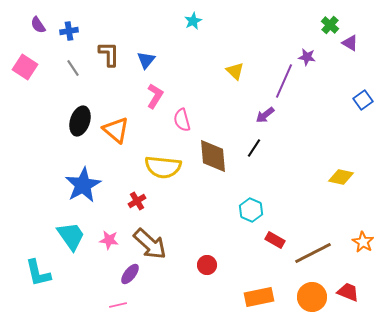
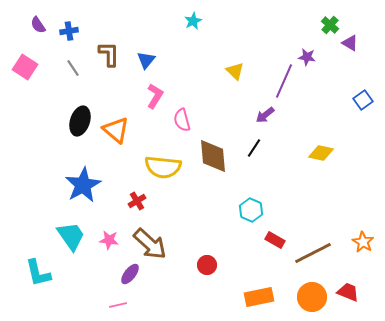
yellow diamond: moved 20 px left, 24 px up
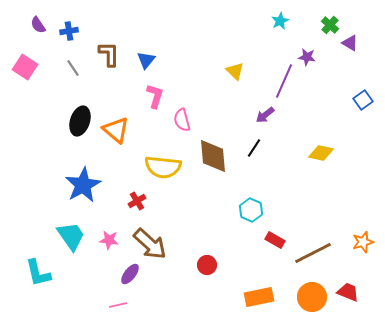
cyan star: moved 87 px right
pink L-shape: rotated 15 degrees counterclockwise
orange star: rotated 25 degrees clockwise
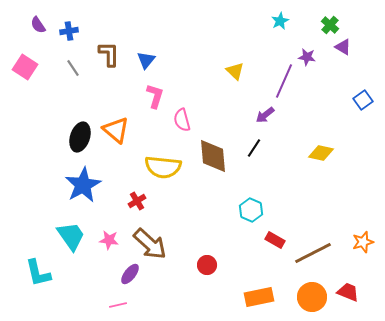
purple triangle: moved 7 px left, 4 px down
black ellipse: moved 16 px down
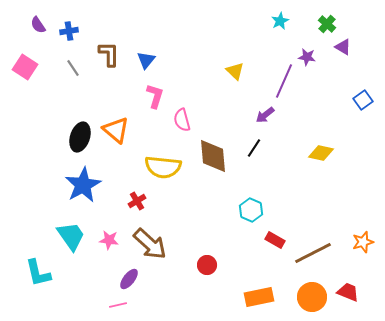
green cross: moved 3 px left, 1 px up
purple ellipse: moved 1 px left, 5 px down
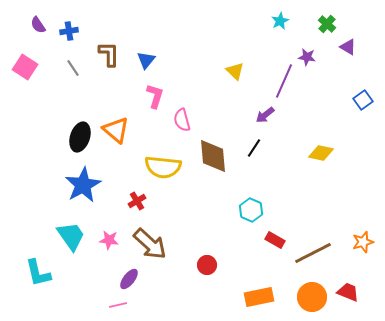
purple triangle: moved 5 px right
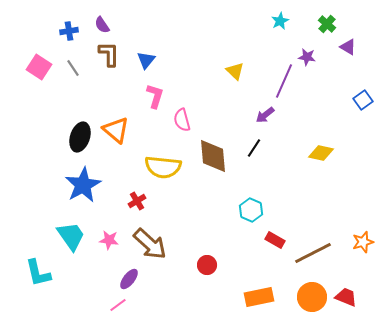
purple semicircle: moved 64 px right
pink square: moved 14 px right
red trapezoid: moved 2 px left, 5 px down
pink line: rotated 24 degrees counterclockwise
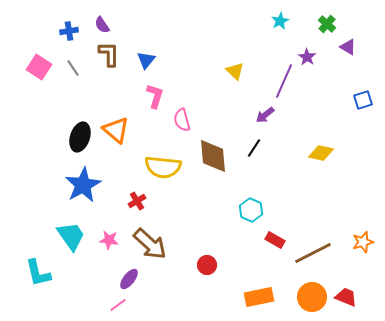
purple star: rotated 24 degrees clockwise
blue square: rotated 18 degrees clockwise
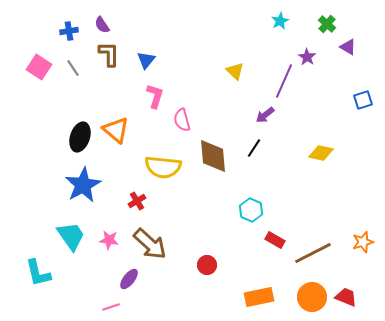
pink line: moved 7 px left, 2 px down; rotated 18 degrees clockwise
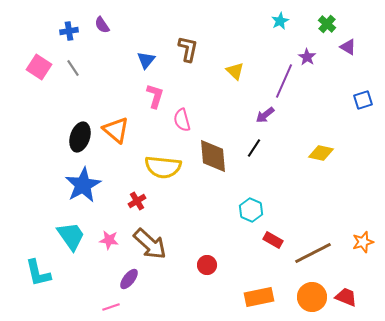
brown L-shape: moved 79 px right, 5 px up; rotated 12 degrees clockwise
red rectangle: moved 2 px left
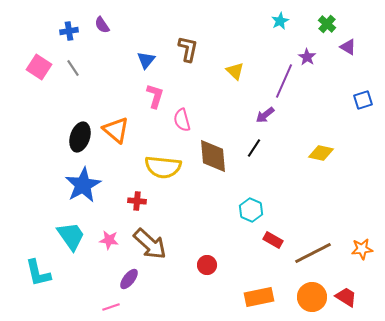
red cross: rotated 36 degrees clockwise
orange star: moved 1 px left, 7 px down; rotated 10 degrees clockwise
red trapezoid: rotated 10 degrees clockwise
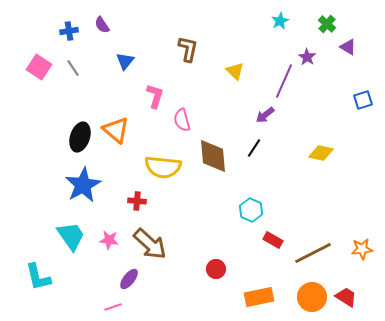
blue triangle: moved 21 px left, 1 px down
red circle: moved 9 px right, 4 px down
cyan L-shape: moved 4 px down
pink line: moved 2 px right
